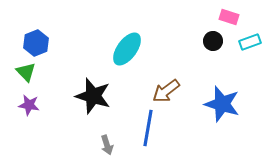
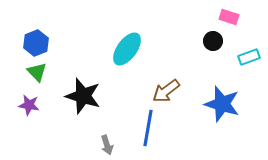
cyan rectangle: moved 1 px left, 15 px down
green triangle: moved 11 px right
black star: moved 10 px left
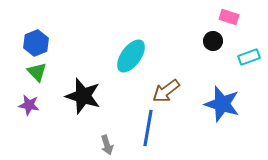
cyan ellipse: moved 4 px right, 7 px down
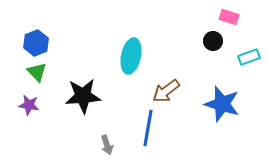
cyan ellipse: rotated 24 degrees counterclockwise
black star: rotated 21 degrees counterclockwise
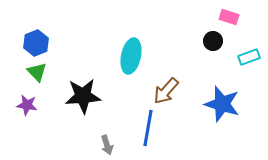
brown arrow: rotated 12 degrees counterclockwise
purple star: moved 2 px left
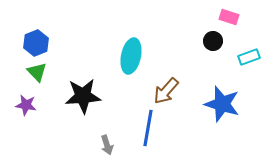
purple star: moved 1 px left
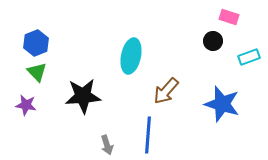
blue line: moved 7 px down; rotated 6 degrees counterclockwise
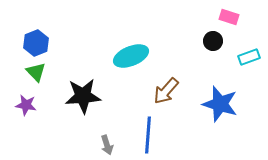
cyan ellipse: rotated 56 degrees clockwise
green triangle: moved 1 px left
blue star: moved 2 px left
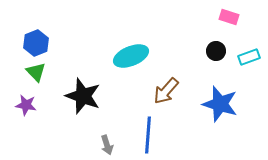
black circle: moved 3 px right, 10 px down
black star: rotated 24 degrees clockwise
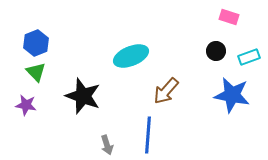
blue star: moved 12 px right, 9 px up; rotated 6 degrees counterclockwise
